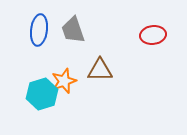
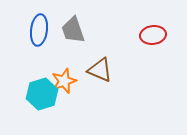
brown triangle: rotated 24 degrees clockwise
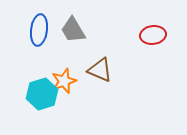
gray trapezoid: rotated 12 degrees counterclockwise
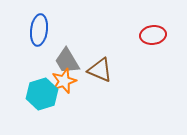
gray trapezoid: moved 6 px left, 31 px down
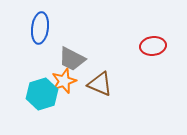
blue ellipse: moved 1 px right, 2 px up
red ellipse: moved 11 px down
gray trapezoid: moved 5 px right, 2 px up; rotated 32 degrees counterclockwise
brown triangle: moved 14 px down
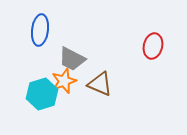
blue ellipse: moved 2 px down
red ellipse: rotated 70 degrees counterclockwise
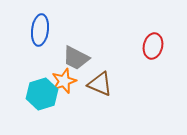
gray trapezoid: moved 4 px right, 1 px up
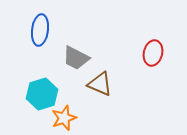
red ellipse: moved 7 px down
orange star: moved 37 px down
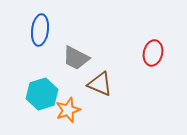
orange star: moved 4 px right, 8 px up
